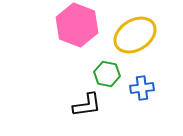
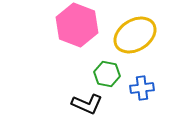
black L-shape: moved 1 px up; rotated 32 degrees clockwise
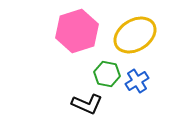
pink hexagon: moved 6 px down; rotated 21 degrees clockwise
blue cross: moved 5 px left, 7 px up; rotated 25 degrees counterclockwise
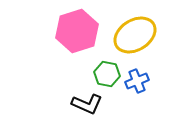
blue cross: rotated 10 degrees clockwise
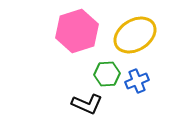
green hexagon: rotated 15 degrees counterclockwise
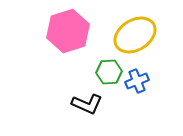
pink hexagon: moved 9 px left
green hexagon: moved 2 px right, 2 px up
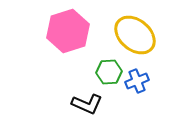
yellow ellipse: rotated 72 degrees clockwise
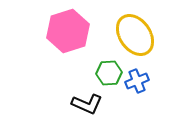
yellow ellipse: rotated 15 degrees clockwise
green hexagon: moved 1 px down
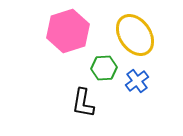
green hexagon: moved 5 px left, 5 px up
blue cross: rotated 15 degrees counterclockwise
black L-shape: moved 4 px left, 1 px up; rotated 76 degrees clockwise
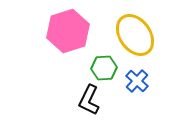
blue cross: rotated 10 degrees counterclockwise
black L-shape: moved 6 px right, 3 px up; rotated 16 degrees clockwise
